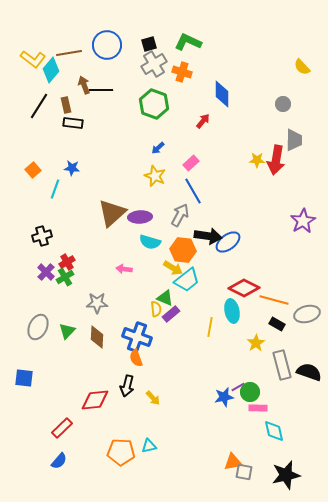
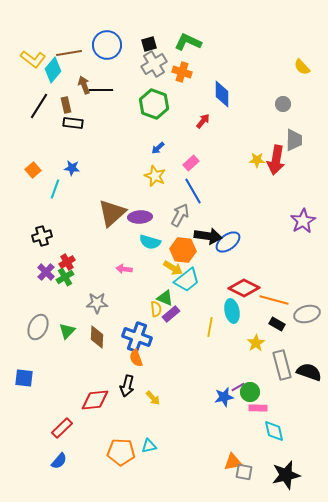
cyan diamond at (51, 70): moved 2 px right
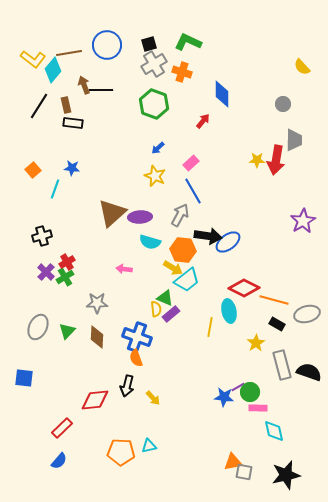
cyan ellipse at (232, 311): moved 3 px left
blue star at (224, 397): rotated 18 degrees clockwise
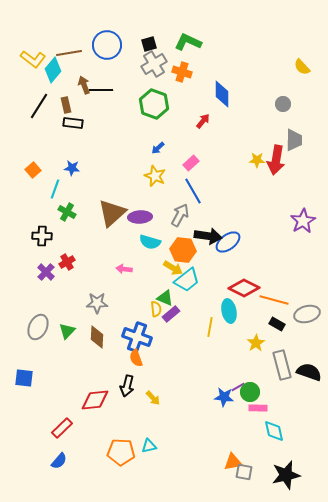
black cross at (42, 236): rotated 18 degrees clockwise
green cross at (65, 277): moved 2 px right, 65 px up; rotated 30 degrees counterclockwise
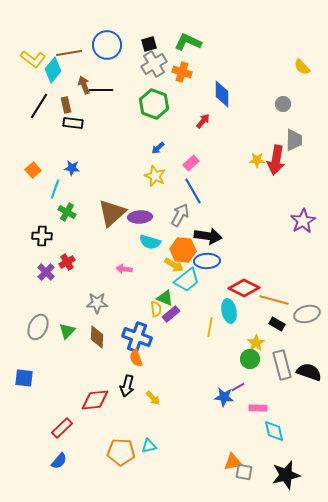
blue ellipse at (228, 242): moved 21 px left, 19 px down; rotated 35 degrees clockwise
yellow arrow at (173, 268): moved 1 px right, 3 px up
green circle at (250, 392): moved 33 px up
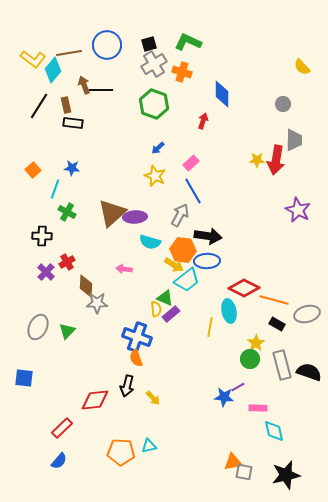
red arrow at (203, 121): rotated 21 degrees counterclockwise
purple ellipse at (140, 217): moved 5 px left
purple star at (303, 221): moved 5 px left, 11 px up; rotated 15 degrees counterclockwise
brown diamond at (97, 337): moved 11 px left, 51 px up
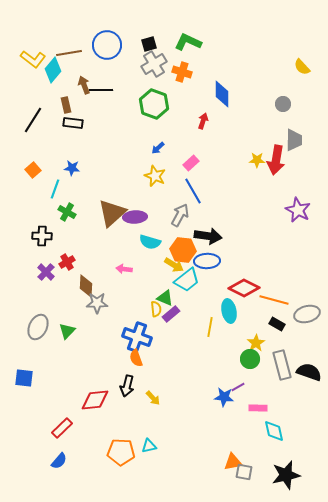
black line at (39, 106): moved 6 px left, 14 px down
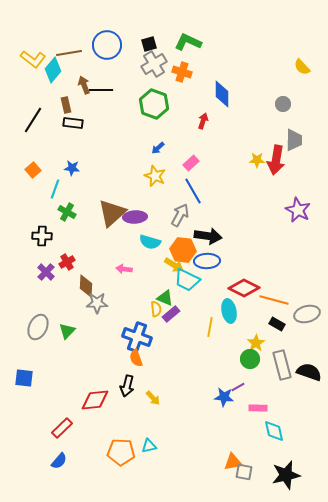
cyan trapezoid at (187, 280): rotated 64 degrees clockwise
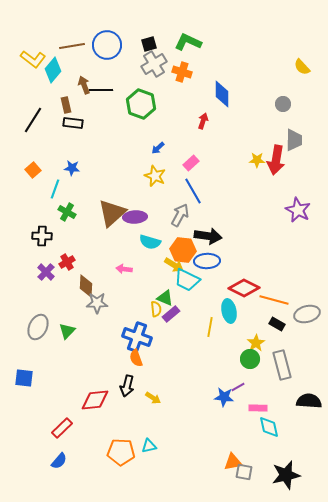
brown line at (69, 53): moved 3 px right, 7 px up
green hexagon at (154, 104): moved 13 px left
black semicircle at (309, 372): moved 29 px down; rotated 15 degrees counterclockwise
yellow arrow at (153, 398): rotated 14 degrees counterclockwise
cyan diamond at (274, 431): moved 5 px left, 4 px up
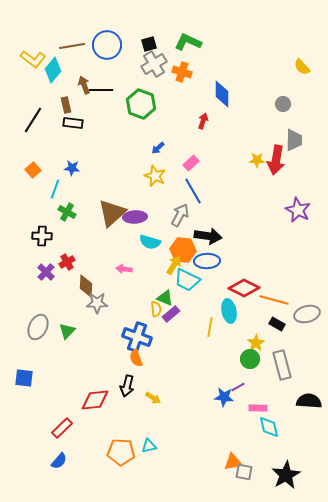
yellow arrow at (174, 265): rotated 90 degrees counterclockwise
black star at (286, 475): rotated 16 degrees counterclockwise
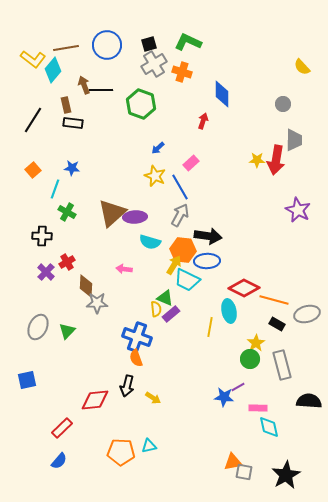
brown line at (72, 46): moved 6 px left, 2 px down
blue line at (193, 191): moved 13 px left, 4 px up
blue square at (24, 378): moved 3 px right, 2 px down; rotated 18 degrees counterclockwise
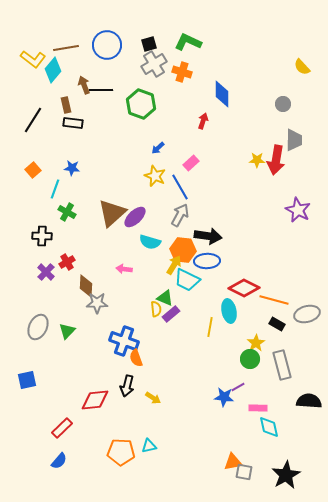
purple ellipse at (135, 217): rotated 40 degrees counterclockwise
blue cross at (137, 337): moved 13 px left, 4 px down
